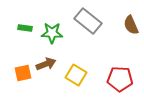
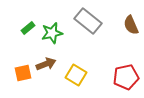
green rectangle: moved 3 px right; rotated 48 degrees counterclockwise
green star: rotated 15 degrees counterclockwise
red pentagon: moved 6 px right, 2 px up; rotated 15 degrees counterclockwise
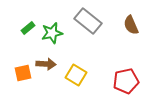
brown arrow: rotated 24 degrees clockwise
red pentagon: moved 4 px down
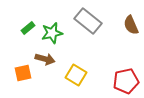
brown arrow: moved 1 px left, 5 px up; rotated 12 degrees clockwise
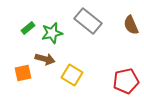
yellow square: moved 4 px left
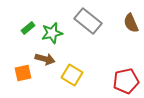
brown semicircle: moved 2 px up
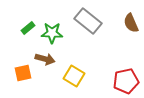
green star: rotated 15 degrees clockwise
yellow square: moved 2 px right, 1 px down
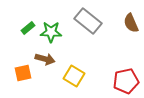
green star: moved 1 px left, 1 px up
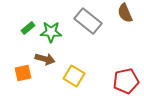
brown semicircle: moved 6 px left, 10 px up
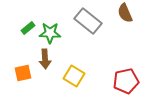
green star: moved 1 px left, 1 px down
brown arrow: rotated 72 degrees clockwise
